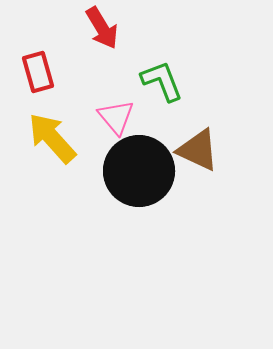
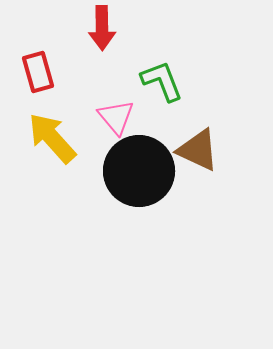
red arrow: rotated 30 degrees clockwise
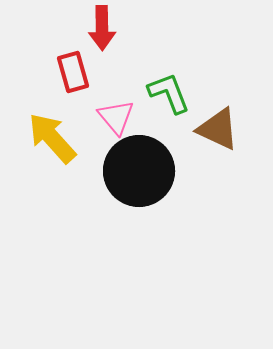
red rectangle: moved 35 px right
green L-shape: moved 7 px right, 12 px down
brown triangle: moved 20 px right, 21 px up
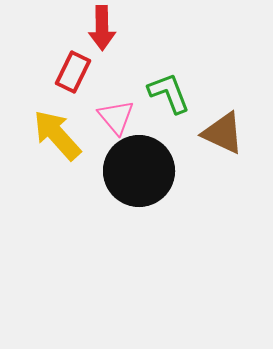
red rectangle: rotated 42 degrees clockwise
brown triangle: moved 5 px right, 4 px down
yellow arrow: moved 5 px right, 3 px up
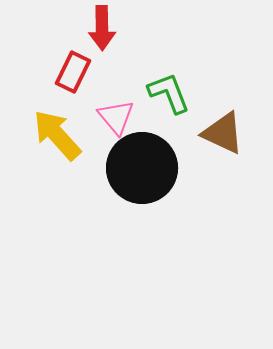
black circle: moved 3 px right, 3 px up
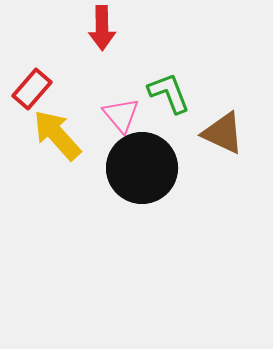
red rectangle: moved 41 px left, 17 px down; rotated 15 degrees clockwise
pink triangle: moved 5 px right, 2 px up
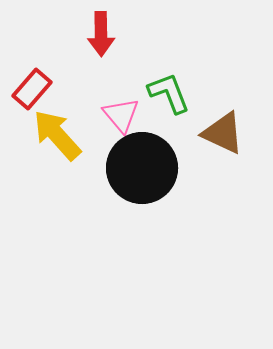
red arrow: moved 1 px left, 6 px down
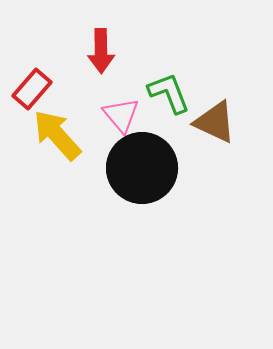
red arrow: moved 17 px down
brown triangle: moved 8 px left, 11 px up
